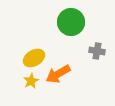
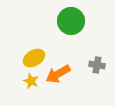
green circle: moved 1 px up
gray cross: moved 14 px down
yellow star: rotated 21 degrees counterclockwise
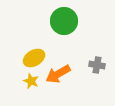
green circle: moved 7 px left
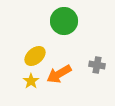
yellow ellipse: moved 1 px right, 2 px up; rotated 10 degrees counterclockwise
orange arrow: moved 1 px right
yellow star: rotated 14 degrees clockwise
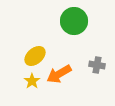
green circle: moved 10 px right
yellow star: moved 1 px right
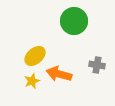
orange arrow: rotated 45 degrees clockwise
yellow star: rotated 14 degrees clockwise
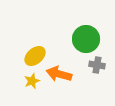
green circle: moved 12 px right, 18 px down
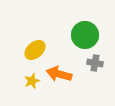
green circle: moved 1 px left, 4 px up
yellow ellipse: moved 6 px up
gray cross: moved 2 px left, 2 px up
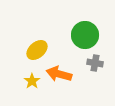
yellow ellipse: moved 2 px right
yellow star: rotated 14 degrees counterclockwise
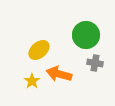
green circle: moved 1 px right
yellow ellipse: moved 2 px right
